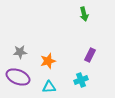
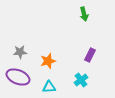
cyan cross: rotated 16 degrees counterclockwise
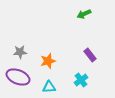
green arrow: rotated 80 degrees clockwise
purple rectangle: rotated 64 degrees counterclockwise
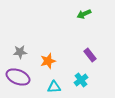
cyan triangle: moved 5 px right
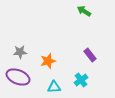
green arrow: moved 3 px up; rotated 56 degrees clockwise
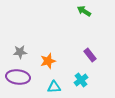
purple ellipse: rotated 15 degrees counterclockwise
